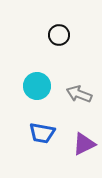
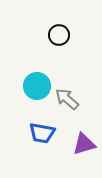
gray arrow: moved 12 px left, 5 px down; rotated 20 degrees clockwise
purple triangle: rotated 10 degrees clockwise
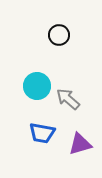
gray arrow: moved 1 px right
purple triangle: moved 4 px left
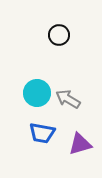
cyan circle: moved 7 px down
gray arrow: rotated 10 degrees counterclockwise
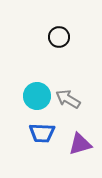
black circle: moved 2 px down
cyan circle: moved 3 px down
blue trapezoid: rotated 8 degrees counterclockwise
